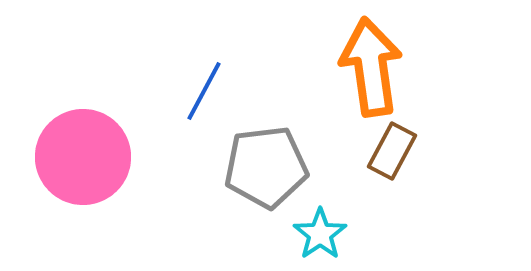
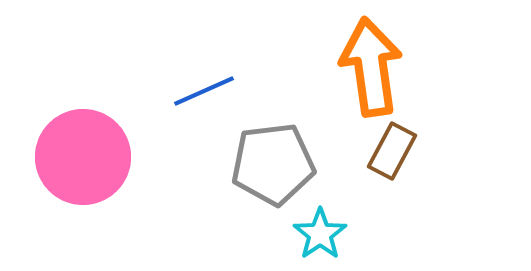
blue line: rotated 38 degrees clockwise
gray pentagon: moved 7 px right, 3 px up
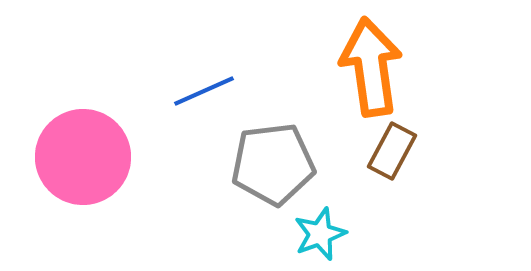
cyan star: rotated 14 degrees clockwise
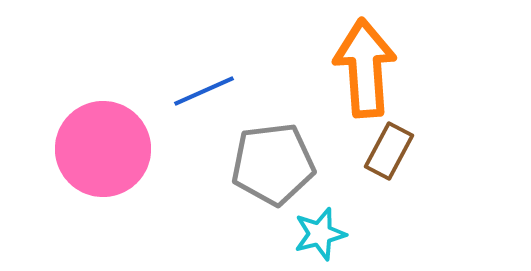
orange arrow: moved 6 px left, 1 px down; rotated 4 degrees clockwise
brown rectangle: moved 3 px left
pink circle: moved 20 px right, 8 px up
cyan star: rotated 6 degrees clockwise
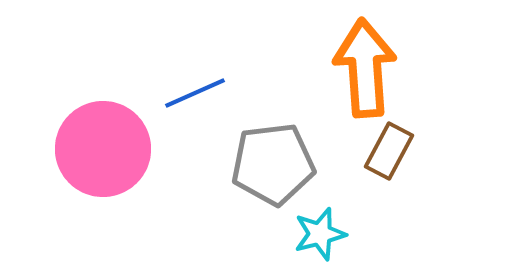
blue line: moved 9 px left, 2 px down
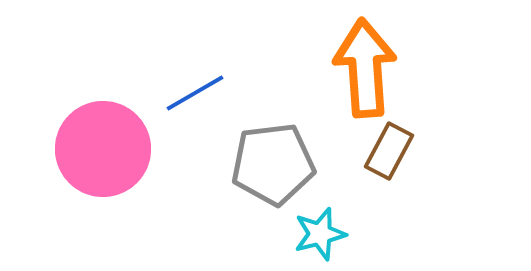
blue line: rotated 6 degrees counterclockwise
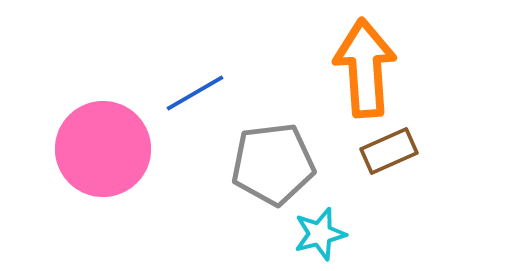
brown rectangle: rotated 38 degrees clockwise
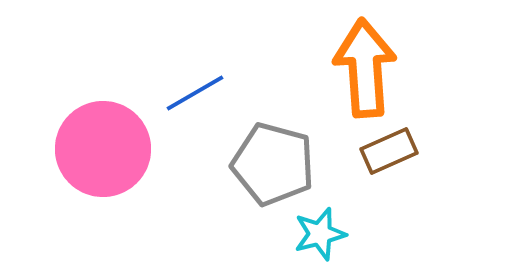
gray pentagon: rotated 22 degrees clockwise
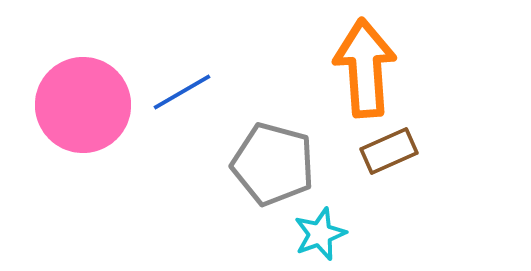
blue line: moved 13 px left, 1 px up
pink circle: moved 20 px left, 44 px up
cyan star: rotated 6 degrees counterclockwise
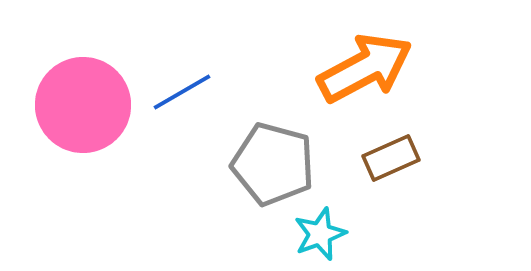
orange arrow: rotated 66 degrees clockwise
brown rectangle: moved 2 px right, 7 px down
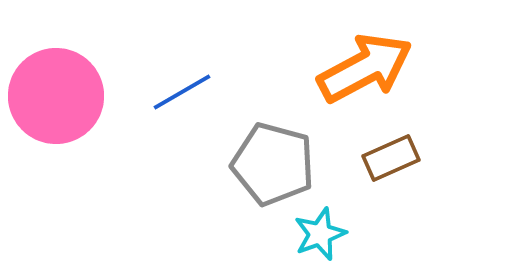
pink circle: moved 27 px left, 9 px up
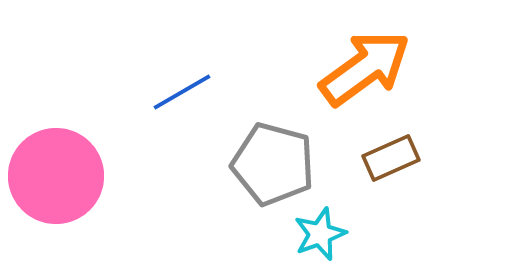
orange arrow: rotated 8 degrees counterclockwise
pink circle: moved 80 px down
